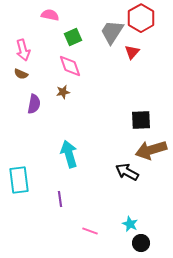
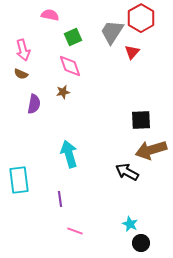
pink line: moved 15 px left
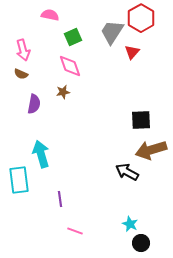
cyan arrow: moved 28 px left
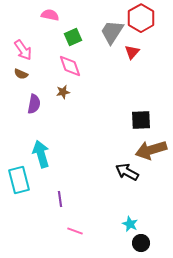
pink arrow: rotated 20 degrees counterclockwise
cyan rectangle: rotated 8 degrees counterclockwise
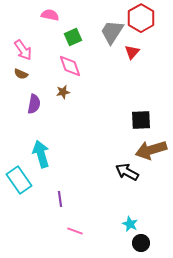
cyan rectangle: rotated 20 degrees counterclockwise
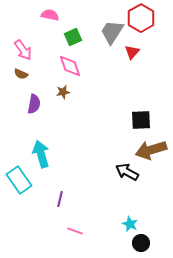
purple line: rotated 21 degrees clockwise
